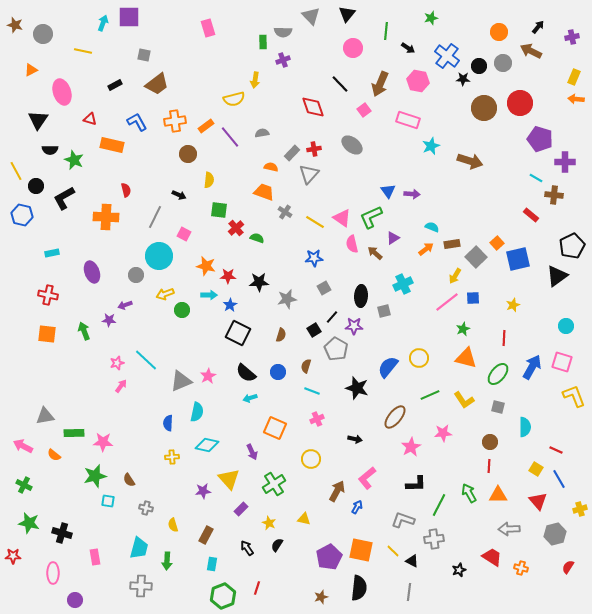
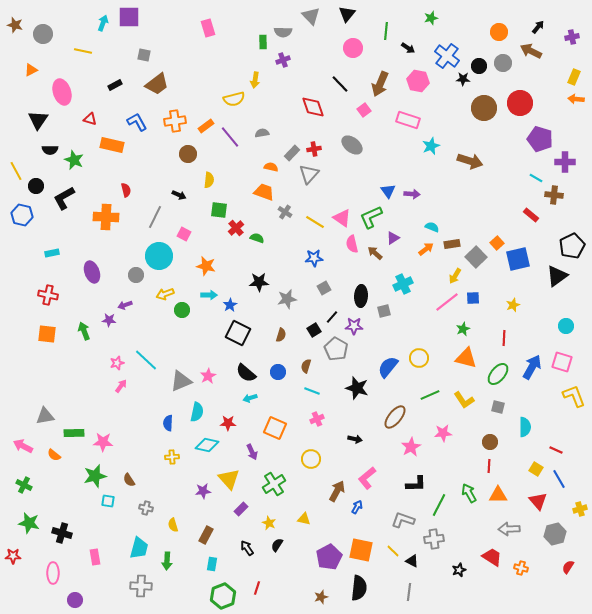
red star at (228, 276): moved 147 px down
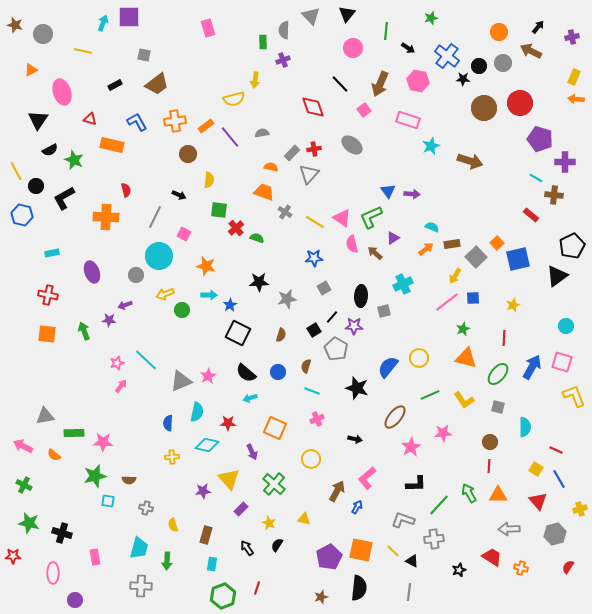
gray semicircle at (283, 32): moved 1 px right, 2 px up; rotated 90 degrees clockwise
black semicircle at (50, 150): rotated 28 degrees counterclockwise
brown semicircle at (129, 480): rotated 56 degrees counterclockwise
green cross at (274, 484): rotated 15 degrees counterclockwise
green line at (439, 505): rotated 15 degrees clockwise
brown rectangle at (206, 535): rotated 12 degrees counterclockwise
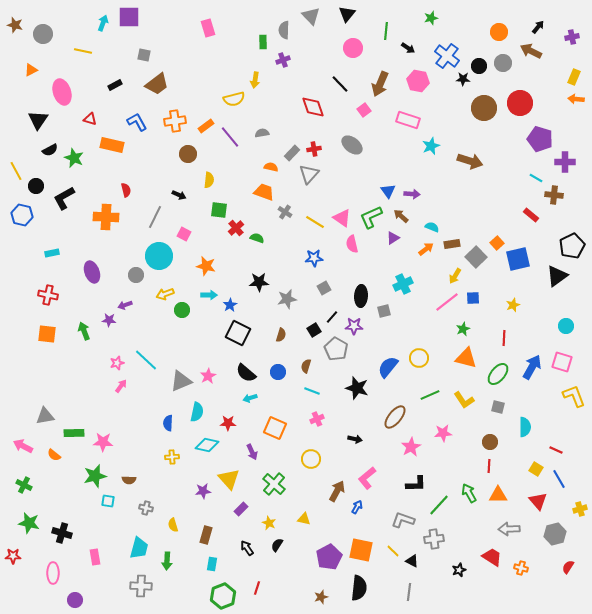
green star at (74, 160): moved 2 px up
brown arrow at (375, 253): moved 26 px right, 37 px up
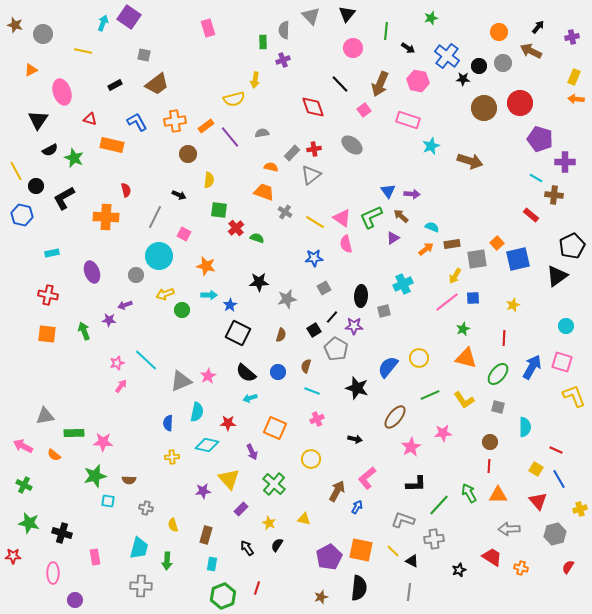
purple square at (129, 17): rotated 35 degrees clockwise
gray triangle at (309, 174): moved 2 px right, 1 px down; rotated 10 degrees clockwise
pink semicircle at (352, 244): moved 6 px left
gray square at (476, 257): moved 1 px right, 2 px down; rotated 35 degrees clockwise
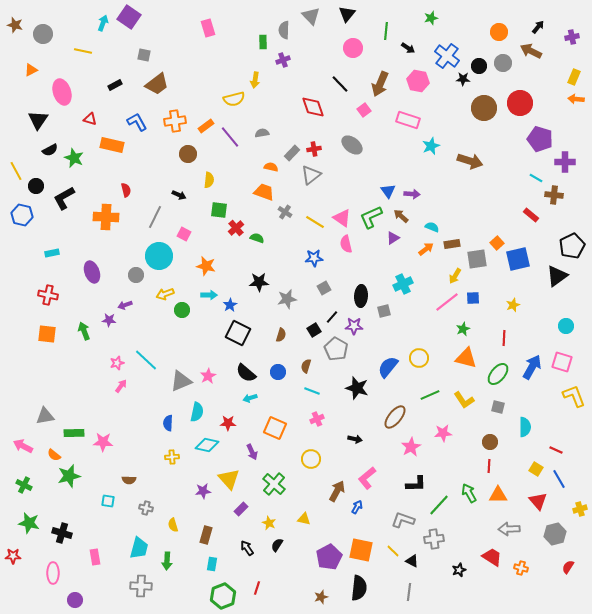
green star at (95, 476): moved 26 px left
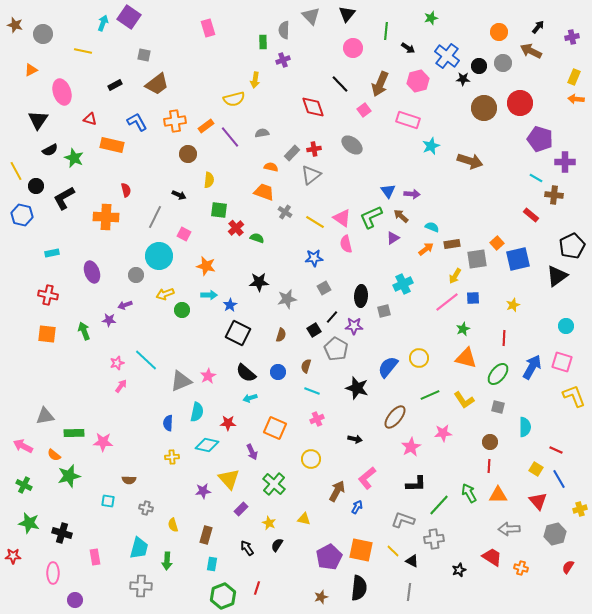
pink hexagon at (418, 81): rotated 25 degrees counterclockwise
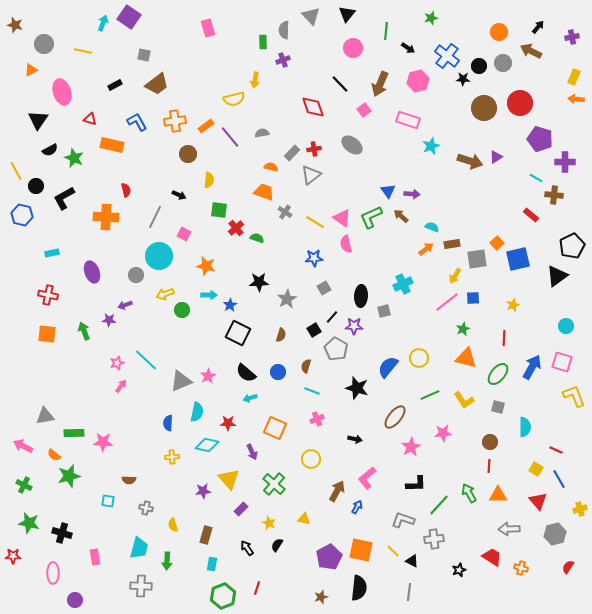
gray circle at (43, 34): moved 1 px right, 10 px down
purple triangle at (393, 238): moved 103 px right, 81 px up
gray star at (287, 299): rotated 18 degrees counterclockwise
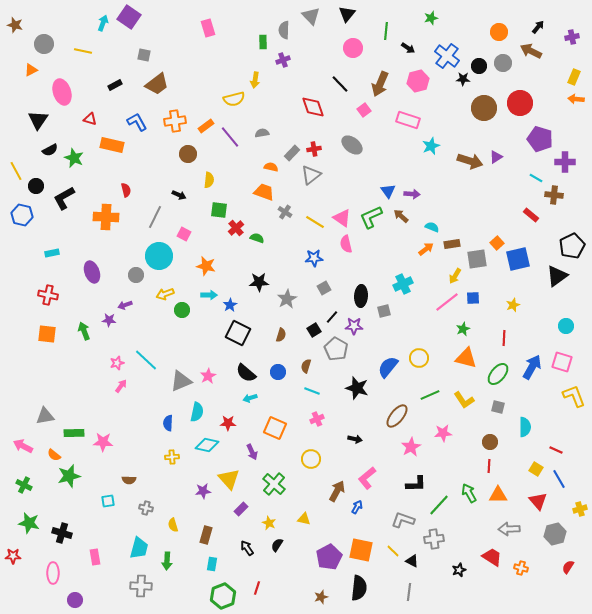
brown ellipse at (395, 417): moved 2 px right, 1 px up
cyan square at (108, 501): rotated 16 degrees counterclockwise
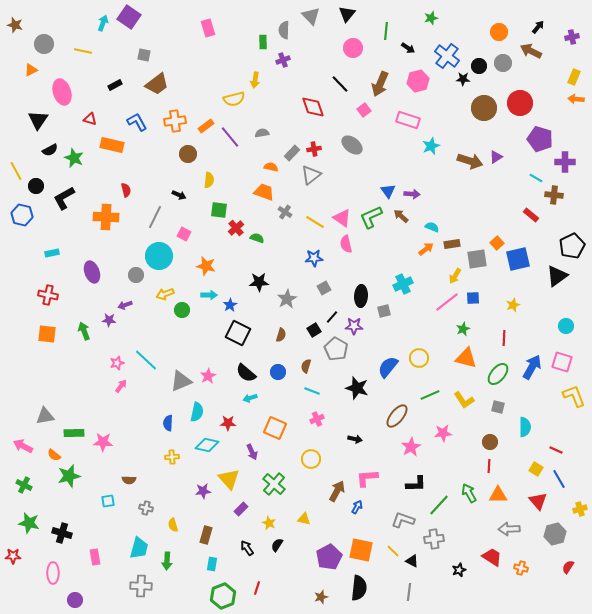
pink L-shape at (367, 478): rotated 35 degrees clockwise
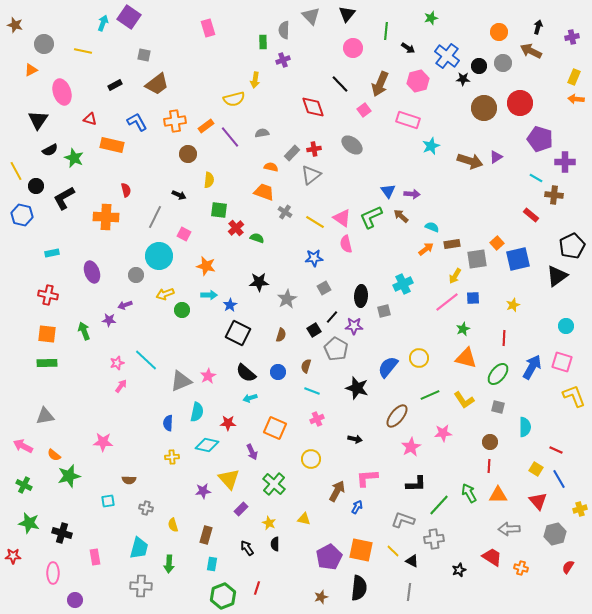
black arrow at (538, 27): rotated 24 degrees counterclockwise
green rectangle at (74, 433): moved 27 px left, 70 px up
black semicircle at (277, 545): moved 2 px left, 1 px up; rotated 32 degrees counterclockwise
green arrow at (167, 561): moved 2 px right, 3 px down
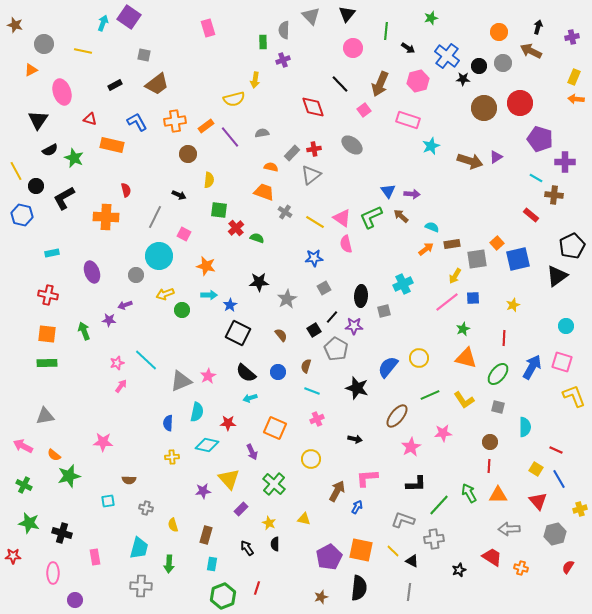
brown semicircle at (281, 335): rotated 56 degrees counterclockwise
